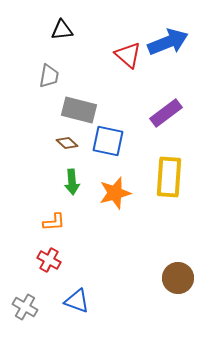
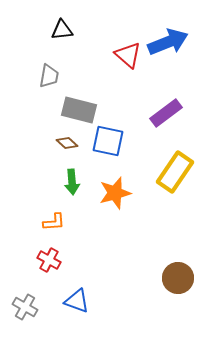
yellow rectangle: moved 6 px right, 5 px up; rotated 30 degrees clockwise
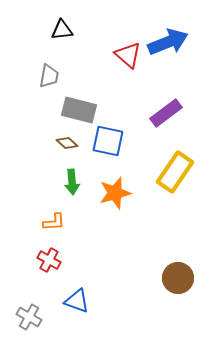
gray cross: moved 4 px right, 10 px down
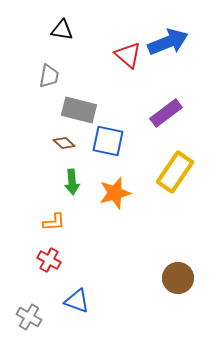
black triangle: rotated 15 degrees clockwise
brown diamond: moved 3 px left
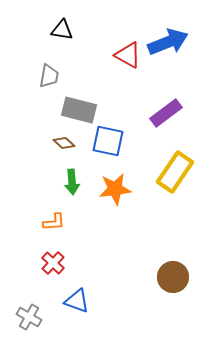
red triangle: rotated 12 degrees counterclockwise
orange star: moved 4 px up; rotated 8 degrees clockwise
red cross: moved 4 px right, 3 px down; rotated 15 degrees clockwise
brown circle: moved 5 px left, 1 px up
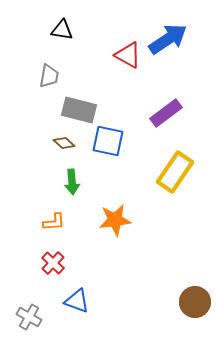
blue arrow: moved 3 px up; rotated 12 degrees counterclockwise
orange star: moved 31 px down
brown circle: moved 22 px right, 25 px down
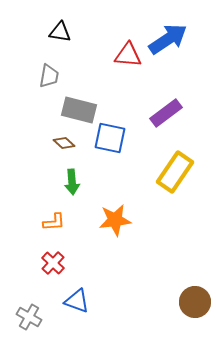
black triangle: moved 2 px left, 2 px down
red triangle: rotated 24 degrees counterclockwise
blue square: moved 2 px right, 3 px up
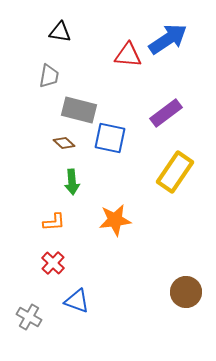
brown circle: moved 9 px left, 10 px up
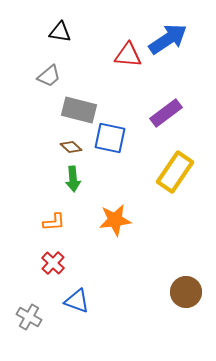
gray trapezoid: rotated 40 degrees clockwise
brown diamond: moved 7 px right, 4 px down
green arrow: moved 1 px right, 3 px up
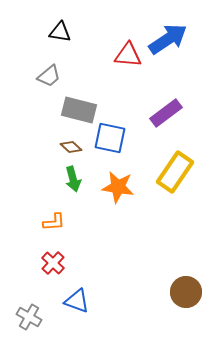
green arrow: rotated 10 degrees counterclockwise
orange star: moved 3 px right, 33 px up; rotated 16 degrees clockwise
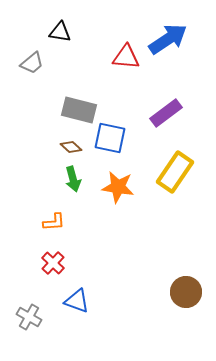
red triangle: moved 2 px left, 2 px down
gray trapezoid: moved 17 px left, 13 px up
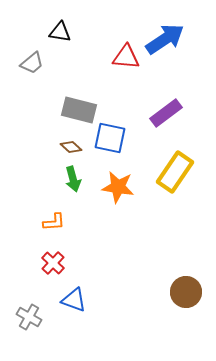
blue arrow: moved 3 px left
blue triangle: moved 3 px left, 1 px up
